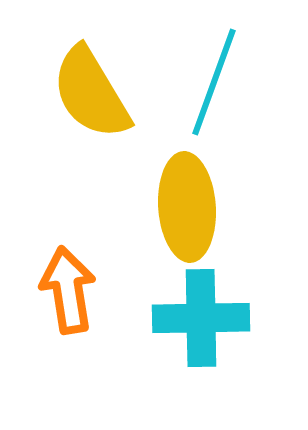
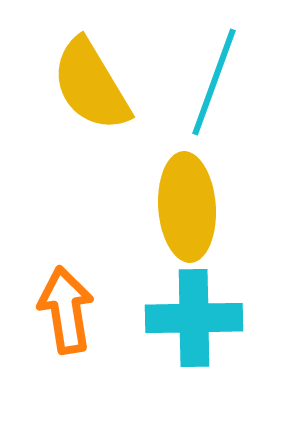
yellow semicircle: moved 8 px up
orange arrow: moved 2 px left, 20 px down
cyan cross: moved 7 px left
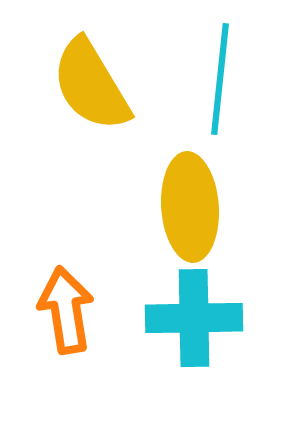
cyan line: moved 6 px right, 3 px up; rotated 14 degrees counterclockwise
yellow ellipse: moved 3 px right
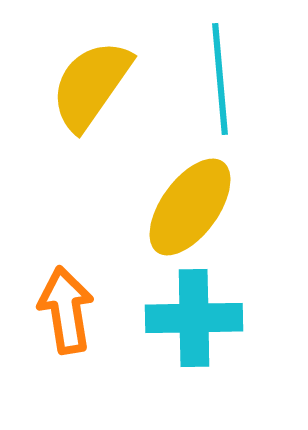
cyan line: rotated 11 degrees counterclockwise
yellow semicircle: rotated 66 degrees clockwise
yellow ellipse: rotated 40 degrees clockwise
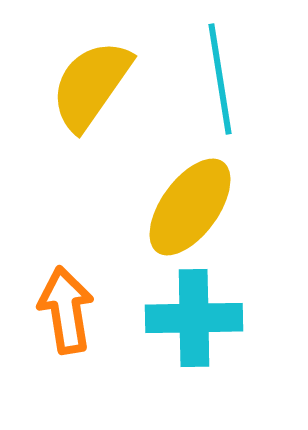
cyan line: rotated 4 degrees counterclockwise
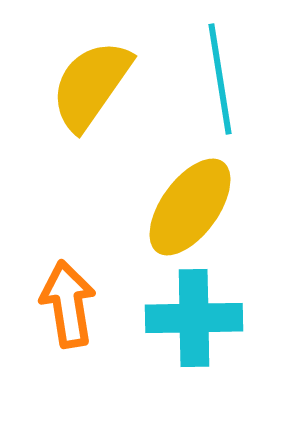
orange arrow: moved 2 px right, 6 px up
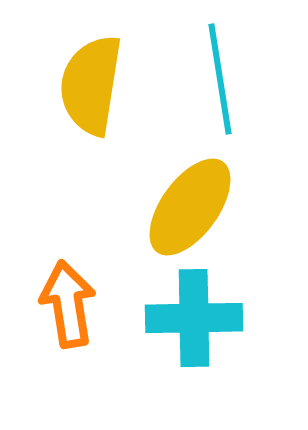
yellow semicircle: rotated 26 degrees counterclockwise
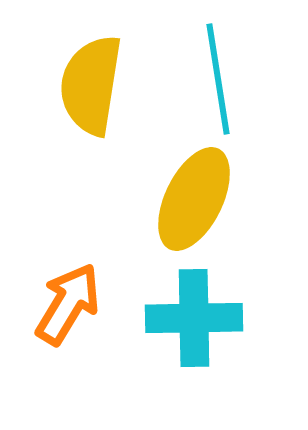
cyan line: moved 2 px left
yellow ellipse: moved 4 px right, 8 px up; rotated 10 degrees counterclockwise
orange arrow: rotated 40 degrees clockwise
